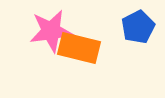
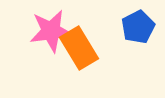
orange rectangle: rotated 45 degrees clockwise
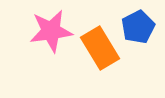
orange rectangle: moved 21 px right
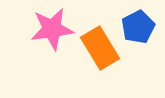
pink star: moved 1 px right, 2 px up
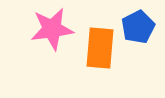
orange rectangle: rotated 36 degrees clockwise
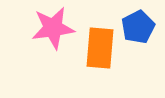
pink star: moved 1 px right, 1 px up
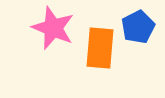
pink star: rotated 30 degrees clockwise
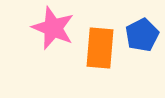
blue pentagon: moved 4 px right, 8 px down
